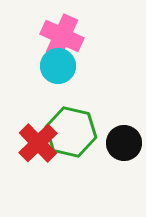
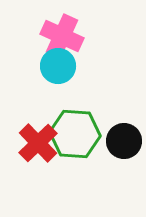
green hexagon: moved 4 px right, 2 px down; rotated 9 degrees counterclockwise
black circle: moved 2 px up
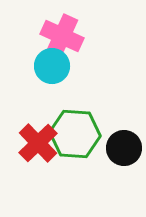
cyan circle: moved 6 px left
black circle: moved 7 px down
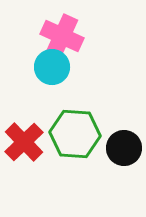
cyan circle: moved 1 px down
red cross: moved 14 px left, 1 px up
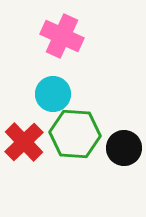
cyan circle: moved 1 px right, 27 px down
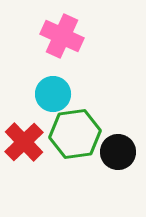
green hexagon: rotated 12 degrees counterclockwise
black circle: moved 6 px left, 4 px down
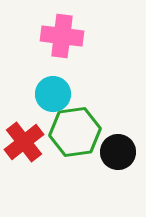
pink cross: rotated 18 degrees counterclockwise
green hexagon: moved 2 px up
red cross: rotated 6 degrees clockwise
